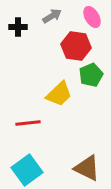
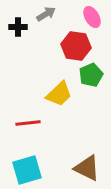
gray arrow: moved 6 px left, 2 px up
cyan square: rotated 20 degrees clockwise
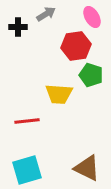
red hexagon: rotated 16 degrees counterclockwise
green pentagon: rotated 30 degrees counterclockwise
yellow trapezoid: rotated 48 degrees clockwise
red line: moved 1 px left, 2 px up
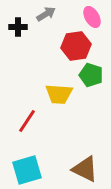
red line: rotated 50 degrees counterclockwise
brown triangle: moved 2 px left, 1 px down
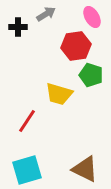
yellow trapezoid: rotated 12 degrees clockwise
